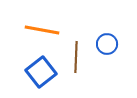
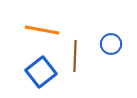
blue circle: moved 4 px right
brown line: moved 1 px left, 1 px up
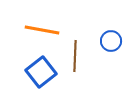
blue circle: moved 3 px up
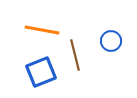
brown line: moved 1 px up; rotated 16 degrees counterclockwise
blue square: rotated 16 degrees clockwise
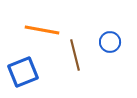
blue circle: moved 1 px left, 1 px down
blue square: moved 18 px left
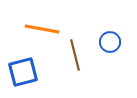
orange line: moved 1 px up
blue square: rotated 8 degrees clockwise
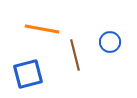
blue square: moved 5 px right, 2 px down
